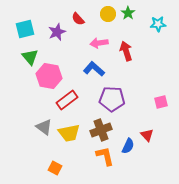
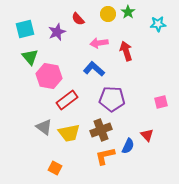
green star: moved 1 px up
orange L-shape: rotated 90 degrees counterclockwise
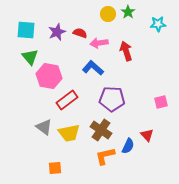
red semicircle: moved 2 px right, 14 px down; rotated 152 degrees clockwise
cyan square: moved 1 px right, 1 px down; rotated 18 degrees clockwise
blue L-shape: moved 1 px left, 1 px up
brown cross: rotated 35 degrees counterclockwise
orange square: rotated 32 degrees counterclockwise
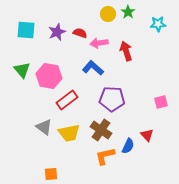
green triangle: moved 8 px left, 13 px down
orange square: moved 4 px left, 6 px down
